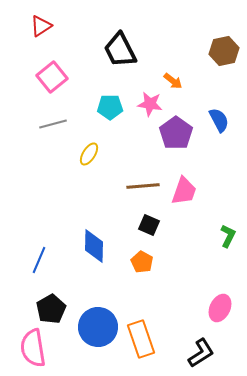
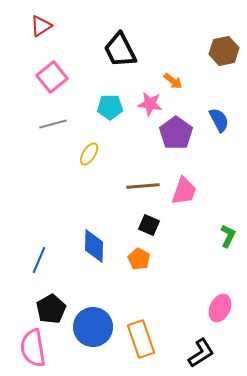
orange pentagon: moved 3 px left, 3 px up
blue circle: moved 5 px left
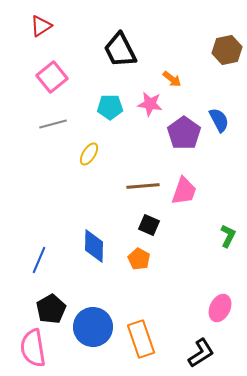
brown hexagon: moved 3 px right, 1 px up
orange arrow: moved 1 px left, 2 px up
purple pentagon: moved 8 px right
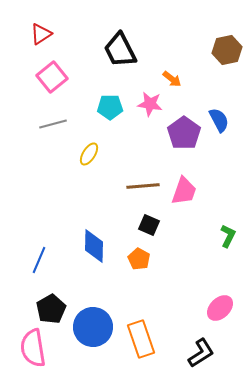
red triangle: moved 8 px down
pink ellipse: rotated 20 degrees clockwise
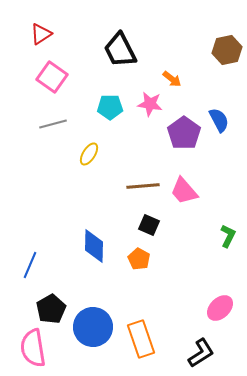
pink square: rotated 16 degrees counterclockwise
pink trapezoid: rotated 120 degrees clockwise
blue line: moved 9 px left, 5 px down
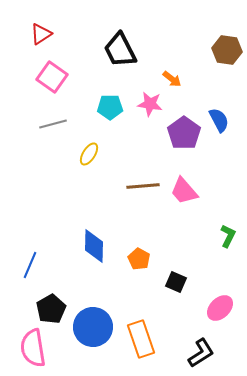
brown hexagon: rotated 20 degrees clockwise
black square: moved 27 px right, 57 px down
